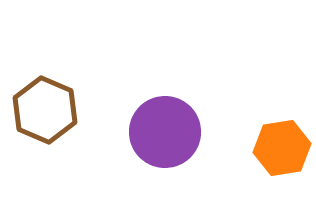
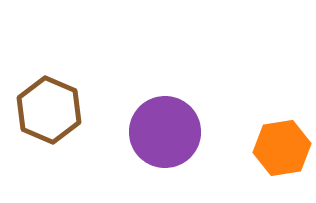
brown hexagon: moved 4 px right
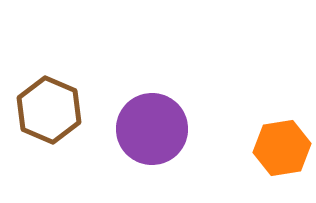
purple circle: moved 13 px left, 3 px up
